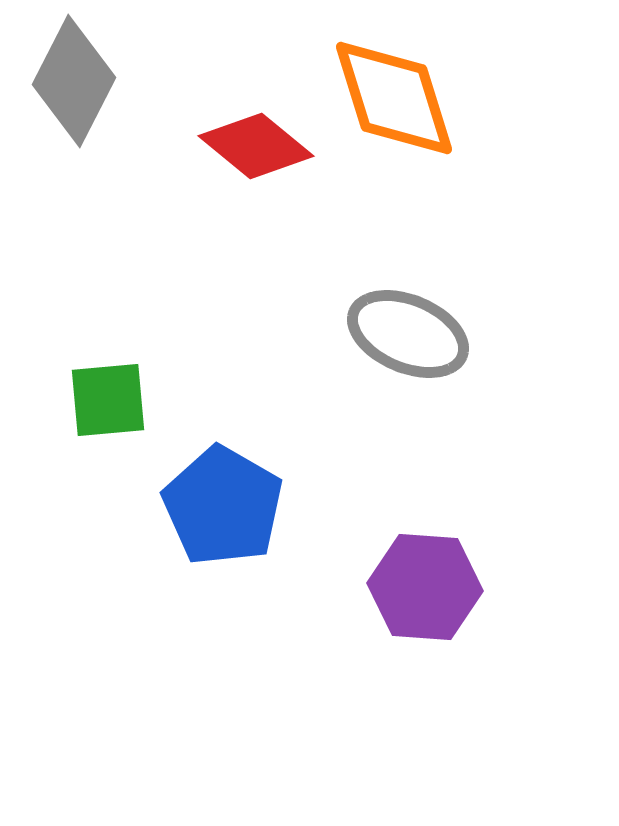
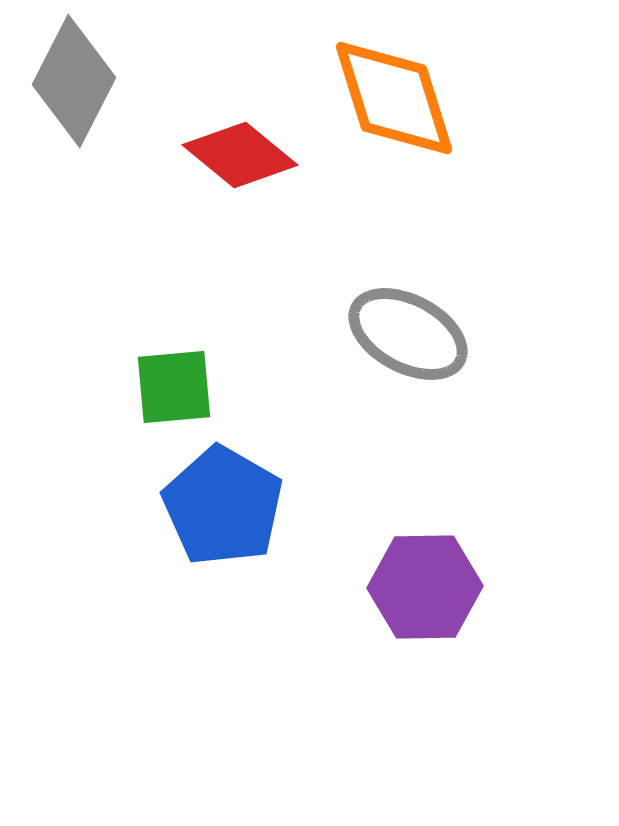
red diamond: moved 16 px left, 9 px down
gray ellipse: rotated 5 degrees clockwise
green square: moved 66 px right, 13 px up
purple hexagon: rotated 5 degrees counterclockwise
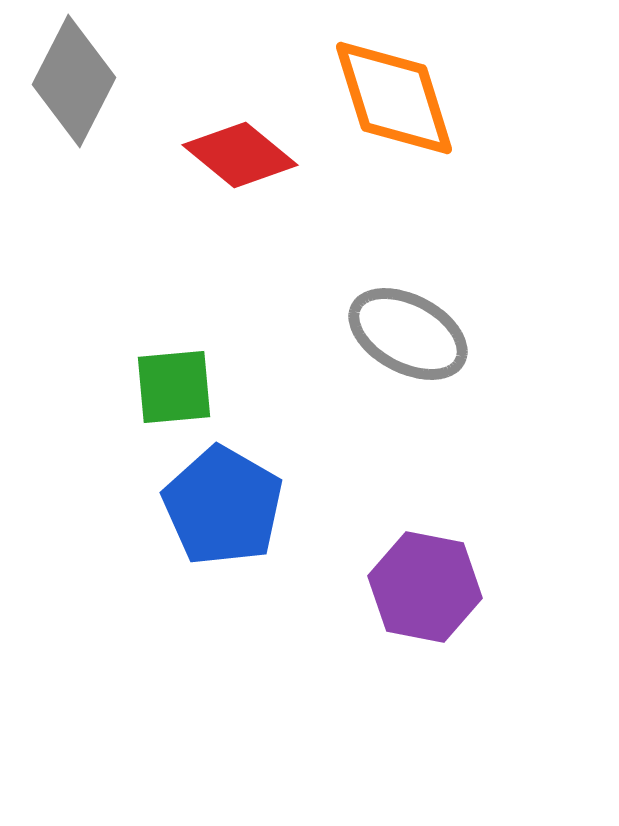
purple hexagon: rotated 12 degrees clockwise
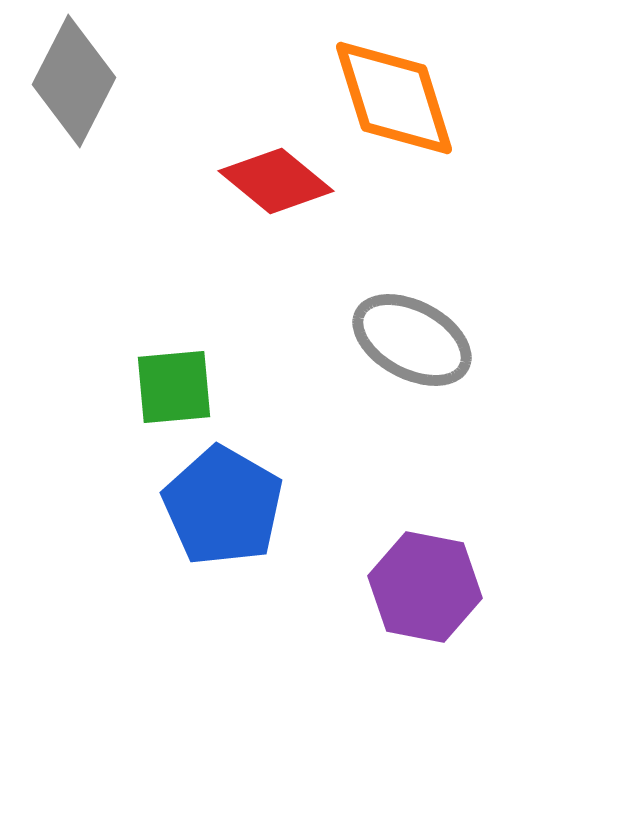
red diamond: moved 36 px right, 26 px down
gray ellipse: moved 4 px right, 6 px down
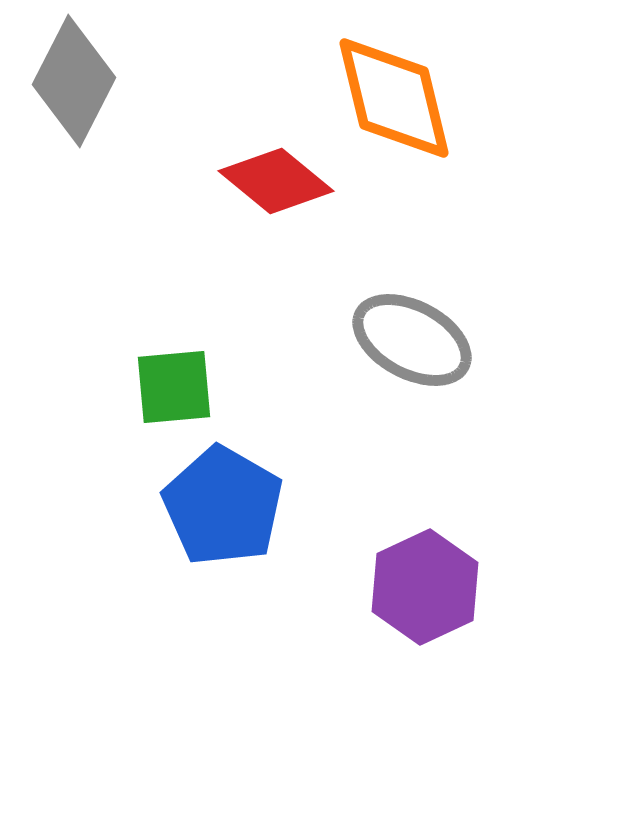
orange diamond: rotated 4 degrees clockwise
purple hexagon: rotated 24 degrees clockwise
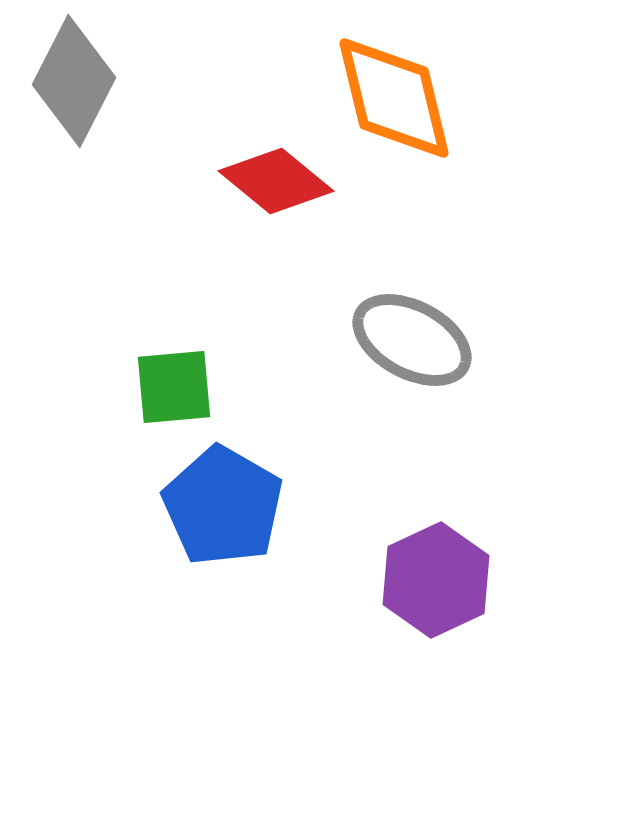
purple hexagon: moved 11 px right, 7 px up
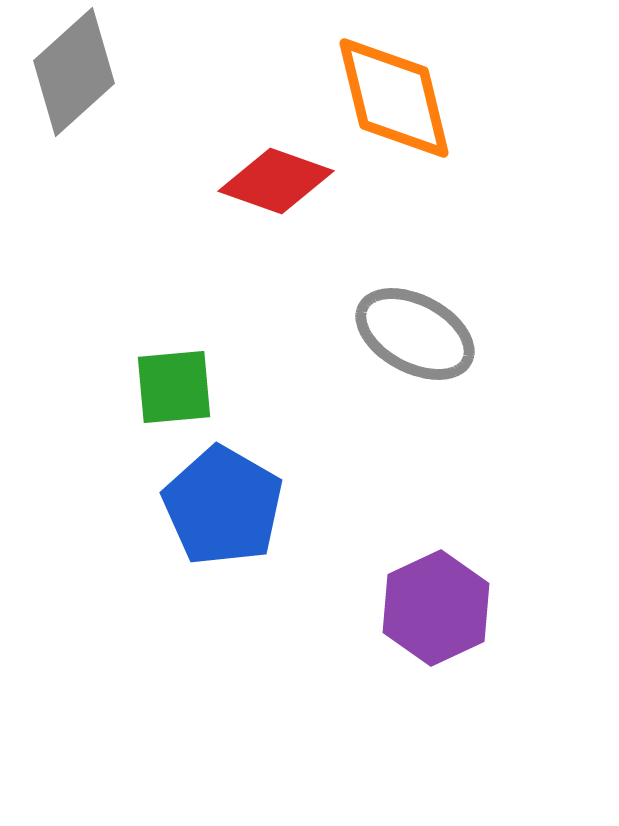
gray diamond: moved 9 px up; rotated 21 degrees clockwise
red diamond: rotated 20 degrees counterclockwise
gray ellipse: moved 3 px right, 6 px up
purple hexagon: moved 28 px down
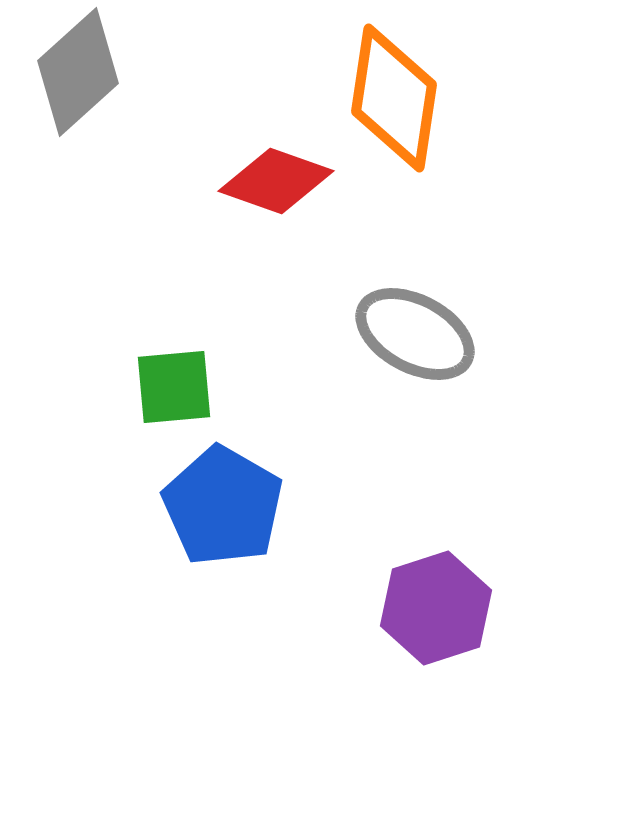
gray diamond: moved 4 px right
orange diamond: rotated 22 degrees clockwise
purple hexagon: rotated 7 degrees clockwise
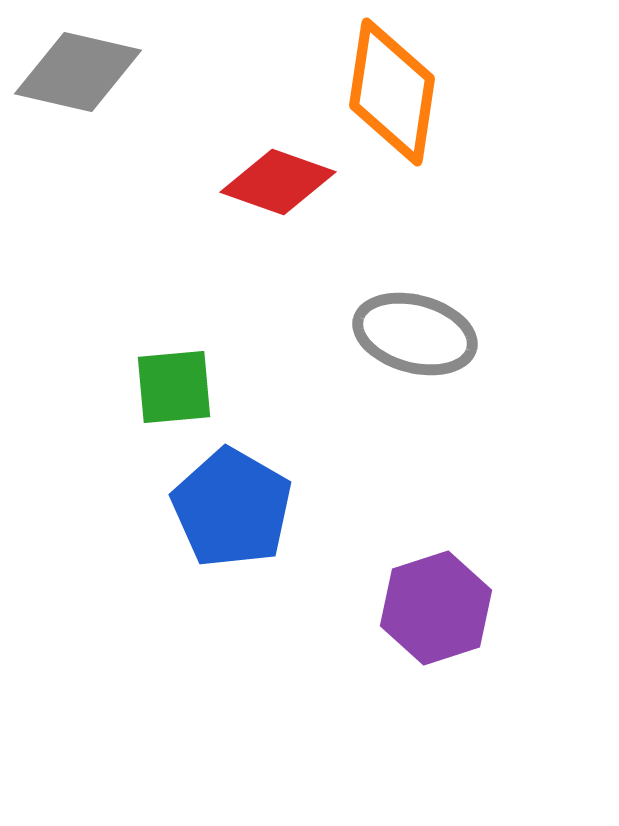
gray diamond: rotated 55 degrees clockwise
orange diamond: moved 2 px left, 6 px up
red diamond: moved 2 px right, 1 px down
gray ellipse: rotated 13 degrees counterclockwise
blue pentagon: moved 9 px right, 2 px down
